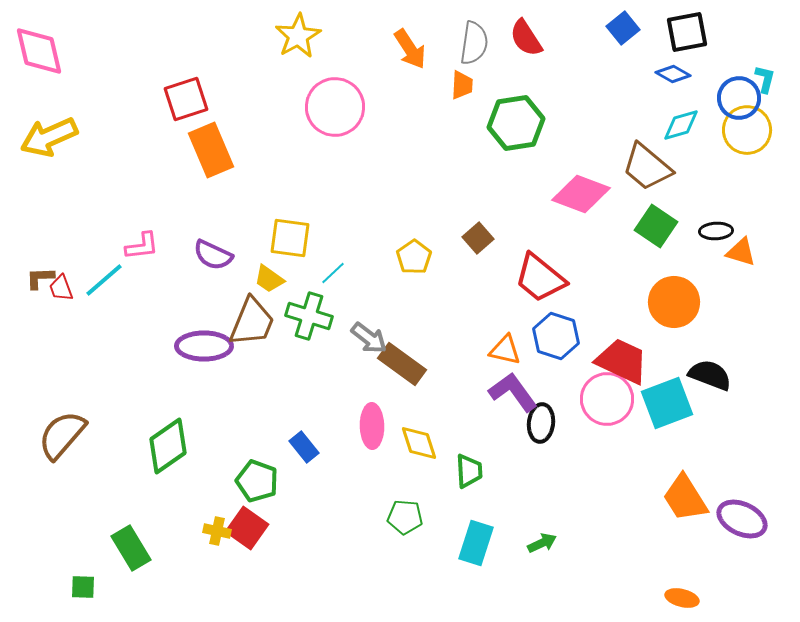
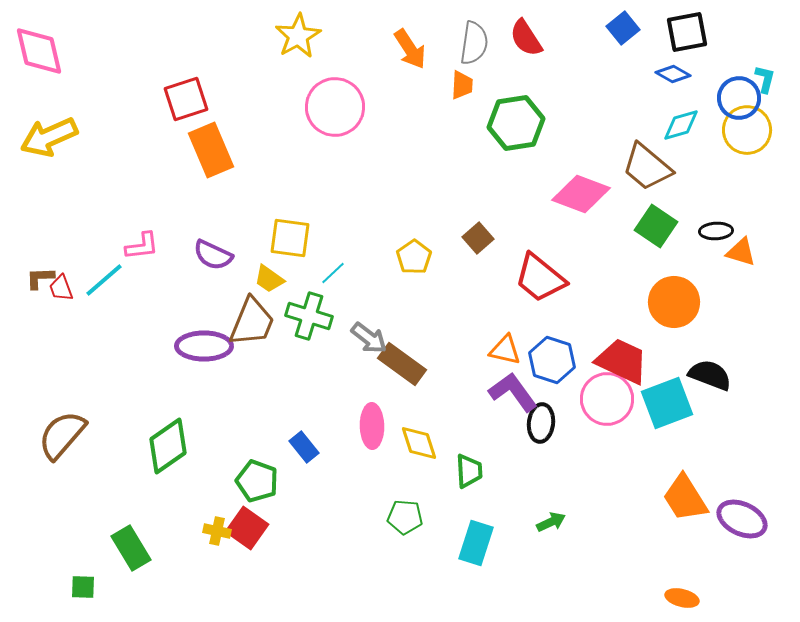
blue hexagon at (556, 336): moved 4 px left, 24 px down
green arrow at (542, 543): moved 9 px right, 21 px up
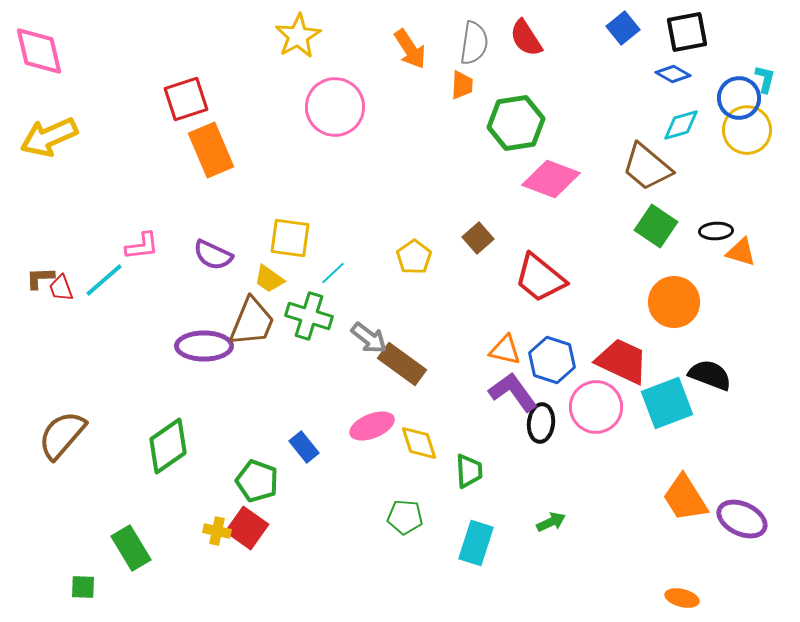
pink diamond at (581, 194): moved 30 px left, 15 px up
pink circle at (607, 399): moved 11 px left, 8 px down
pink ellipse at (372, 426): rotated 69 degrees clockwise
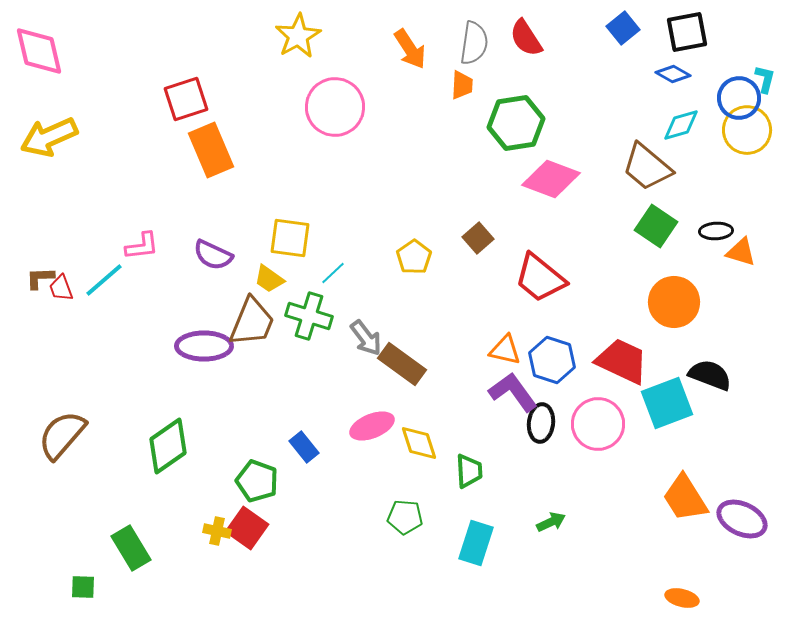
gray arrow at (369, 338): moved 3 px left; rotated 15 degrees clockwise
pink circle at (596, 407): moved 2 px right, 17 px down
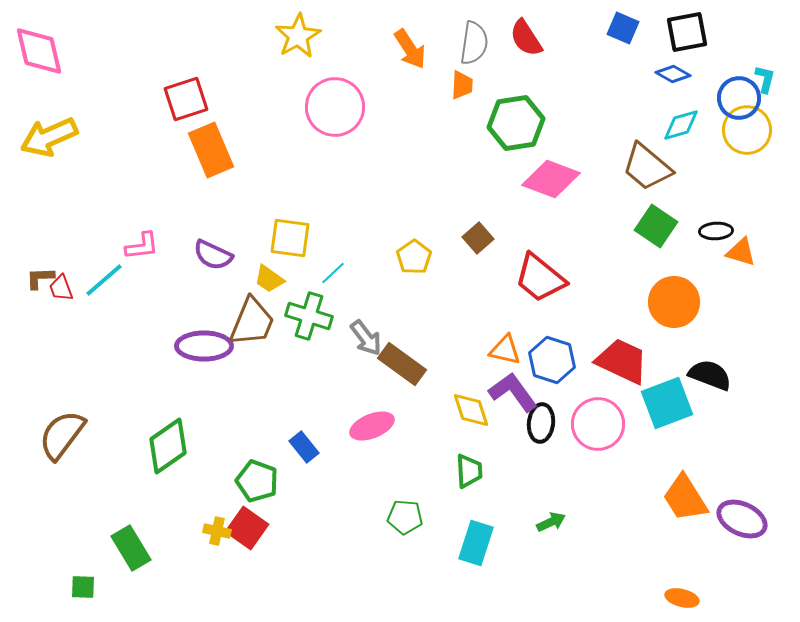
blue square at (623, 28): rotated 28 degrees counterclockwise
brown semicircle at (62, 435): rotated 4 degrees counterclockwise
yellow diamond at (419, 443): moved 52 px right, 33 px up
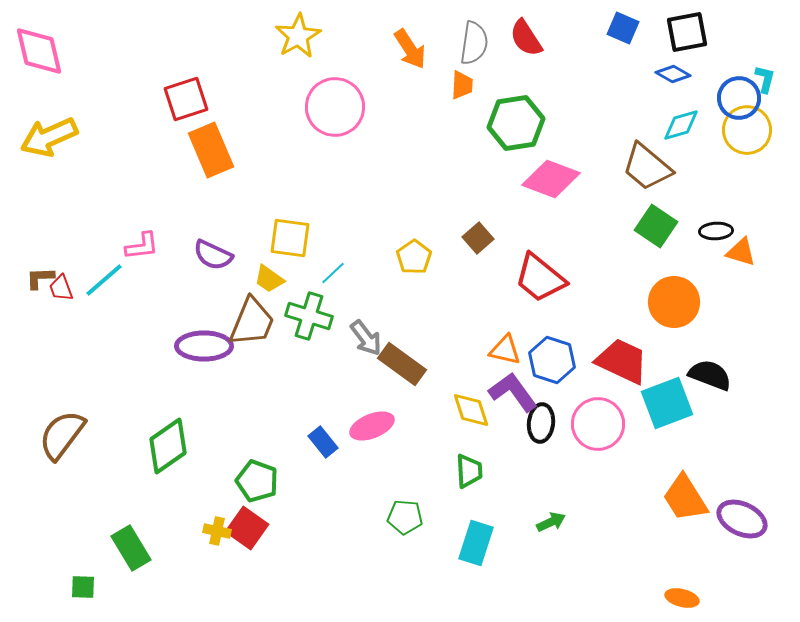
blue rectangle at (304, 447): moved 19 px right, 5 px up
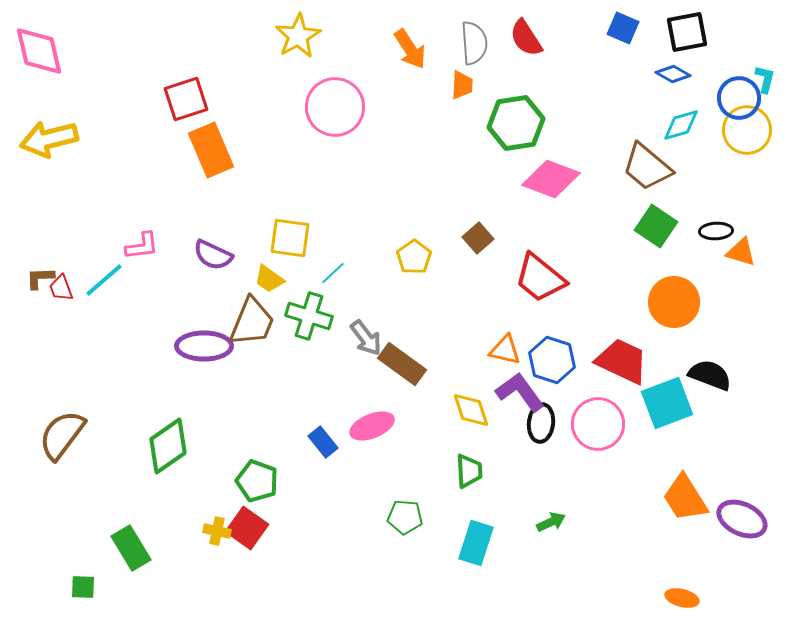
gray semicircle at (474, 43): rotated 12 degrees counterclockwise
yellow arrow at (49, 137): moved 2 px down; rotated 10 degrees clockwise
purple L-shape at (513, 392): moved 7 px right
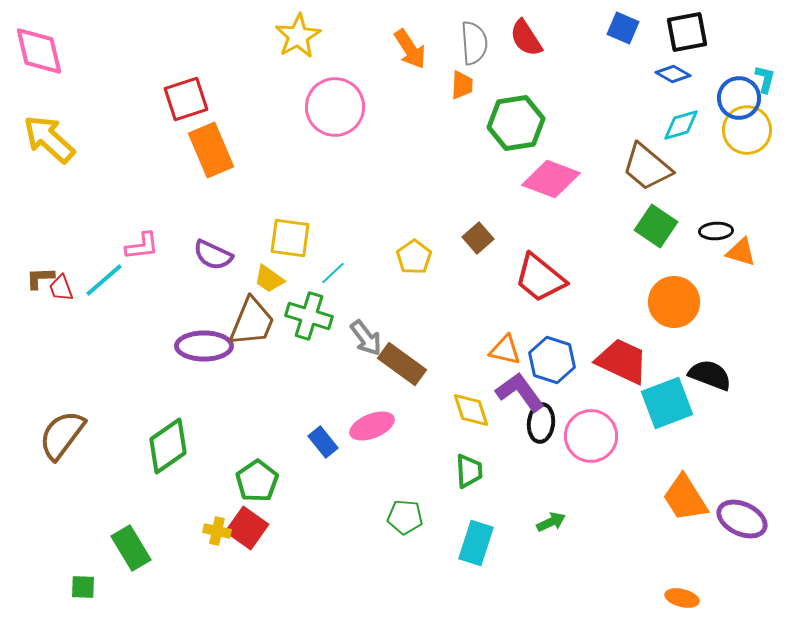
yellow arrow at (49, 139): rotated 56 degrees clockwise
pink circle at (598, 424): moved 7 px left, 12 px down
green pentagon at (257, 481): rotated 18 degrees clockwise
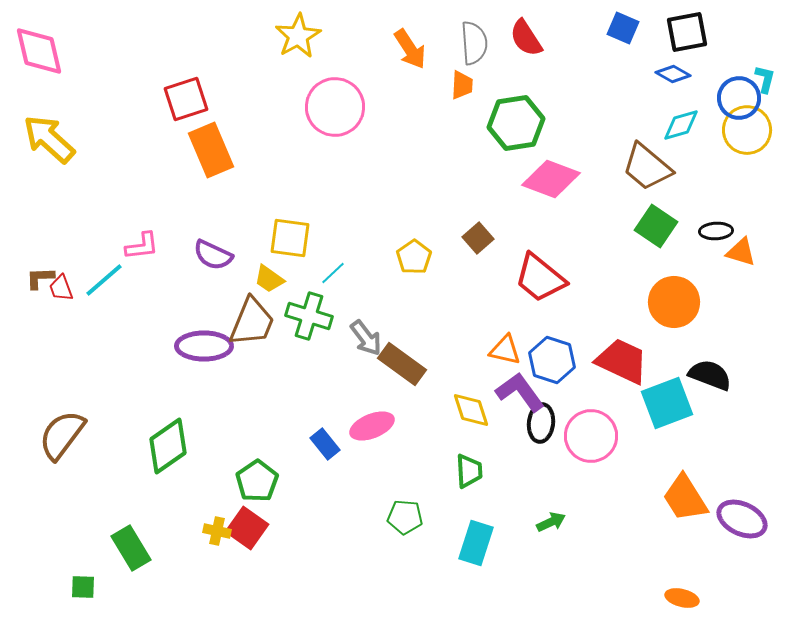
blue rectangle at (323, 442): moved 2 px right, 2 px down
